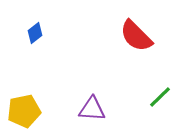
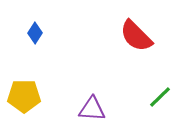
blue diamond: rotated 20 degrees counterclockwise
yellow pentagon: moved 15 px up; rotated 12 degrees clockwise
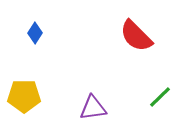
purple triangle: moved 1 px right, 1 px up; rotated 12 degrees counterclockwise
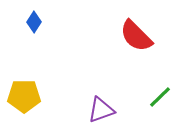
blue diamond: moved 1 px left, 11 px up
purple triangle: moved 8 px right, 2 px down; rotated 12 degrees counterclockwise
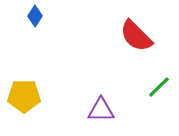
blue diamond: moved 1 px right, 6 px up
green line: moved 1 px left, 10 px up
purple triangle: rotated 20 degrees clockwise
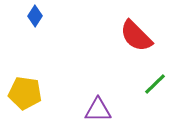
green line: moved 4 px left, 3 px up
yellow pentagon: moved 1 px right, 3 px up; rotated 8 degrees clockwise
purple triangle: moved 3 px left
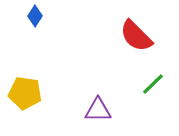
green line: moved 2 px left
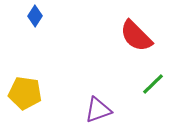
purple triangle: rotated 20 degrees counterclockwise
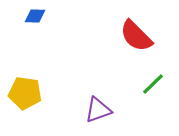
blue diamond: rotated 60 degrees clockwise
